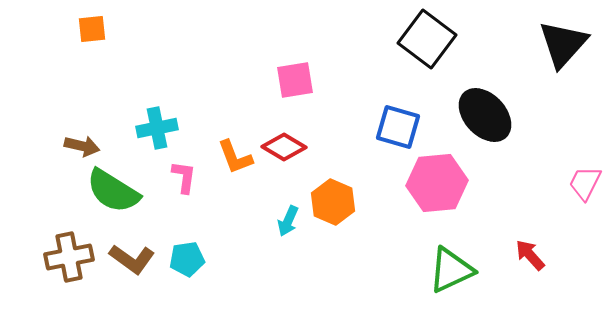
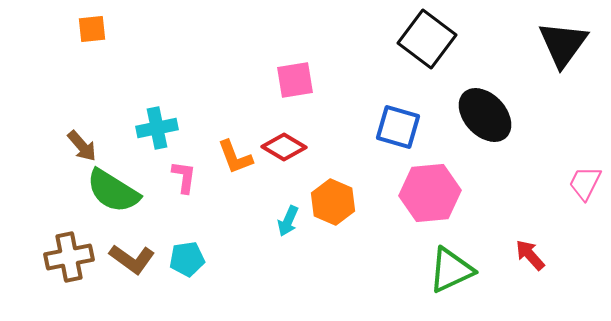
black triangle: rotated 6 degrees counterclockwise
brown arrow: rotated 36 degrees clockwise
pink hexagon: moved 7 px left, 10 px down
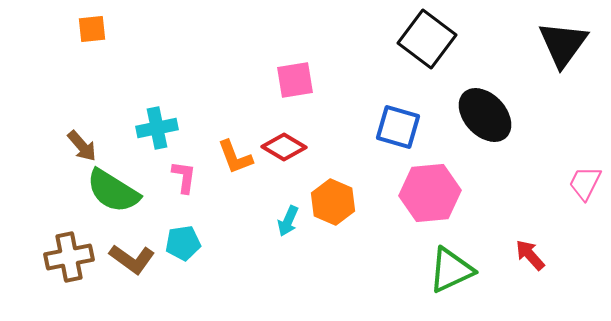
cyan pentagon: moved 4 px left, 16 px up
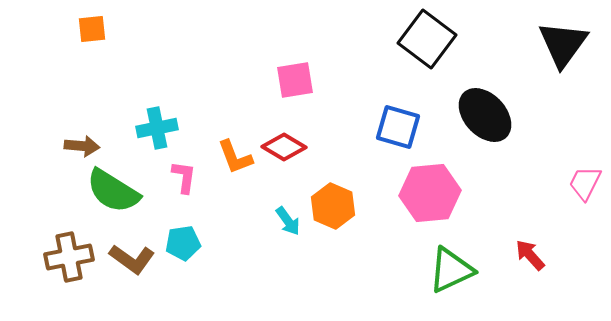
brown arrow: rotated 44 degrees counterclockwise
orange hexagon: moved 4 px down
cyan arrow: rotated 60 degrees counterclockwise
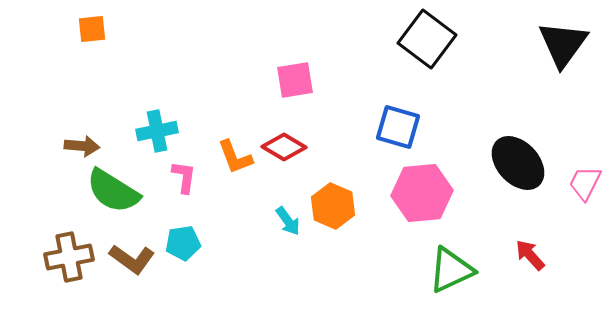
black ellipse: moved 33 px right, 48 px down
cyan cross: moved 3 px down
pink hexagon: moved 8 px left
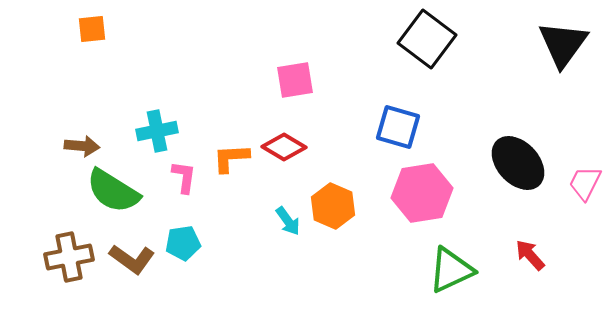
orange L-shape: moved 4 px left, 1 px down; rotated 108 degrees clockwise
pink hexagon: rotated 4 degrees counterclockwise
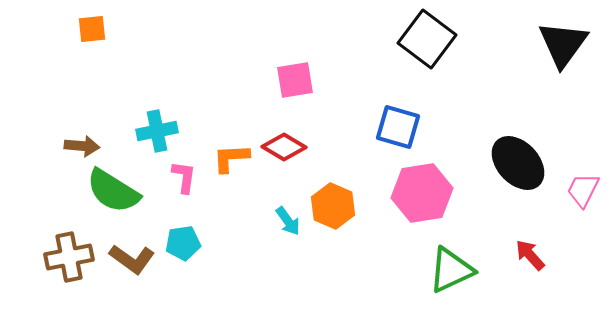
pink trapezoid: moved 2 px left, 7 px down
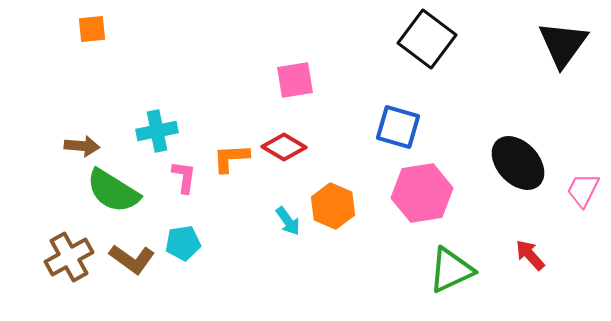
brown cross: rotated 18 degrees counterclockwise
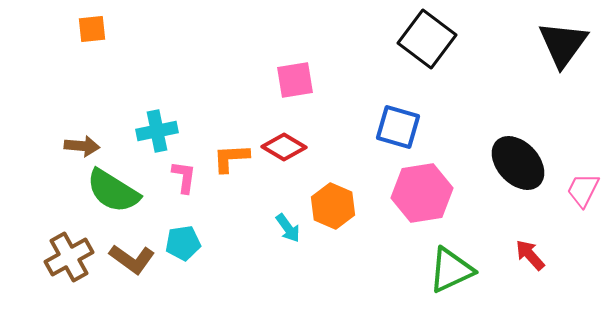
cyan arrow: moved 7 px down
